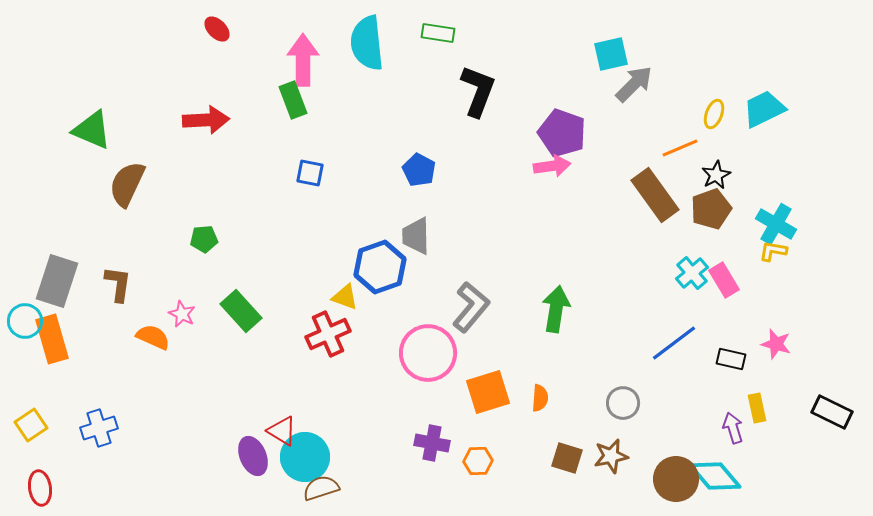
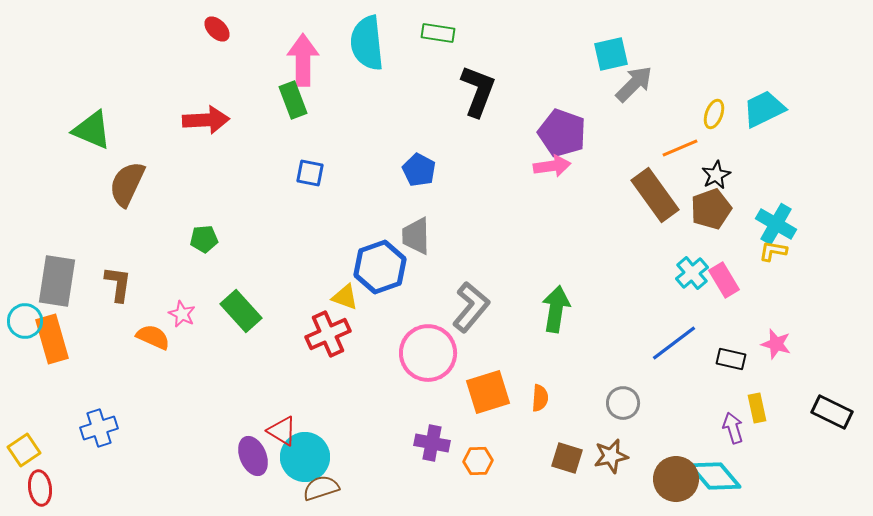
gray rectangle at (57, 281): rotated 9 degrees counterclockwise
yellow square at (31, 425): moved 7 px left, 25 px down
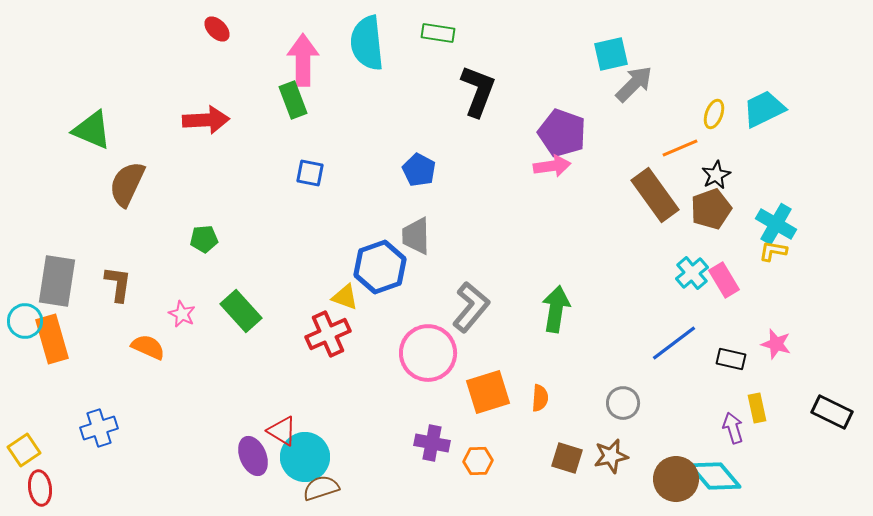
orange semicircle at (153, 337): moved 5 px left, 10 px down
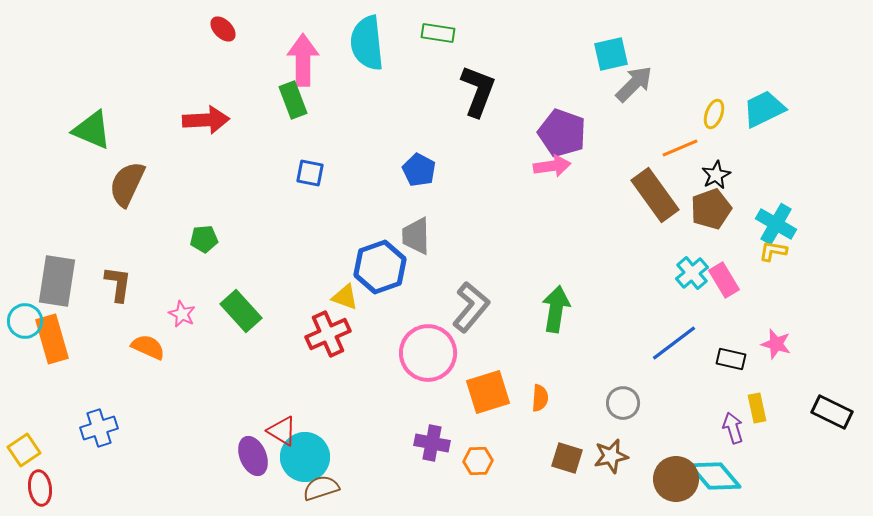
red ellipse at (217, 29): moved 6 px right
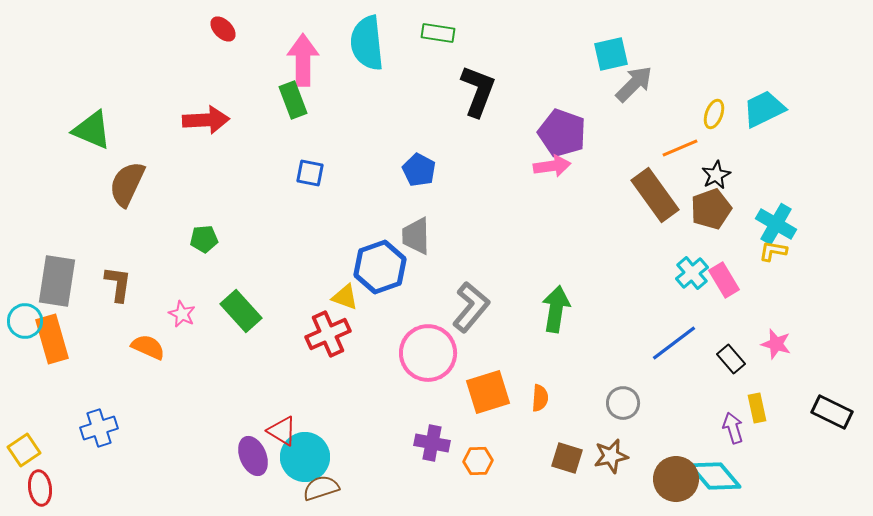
black rectangle at (731, 359): rotated 36 degrees clockwise
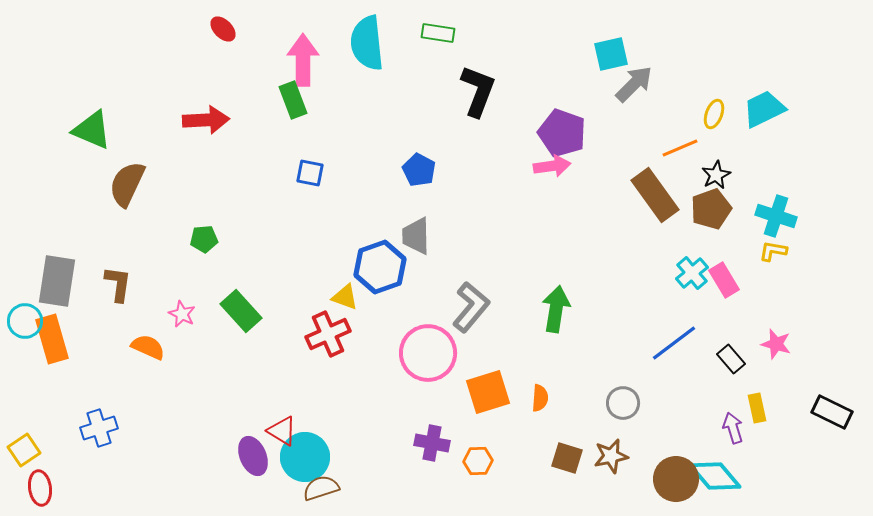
cyan cross at (776, 224): moved 8 px up; rotated 12 degrees counterclockwise
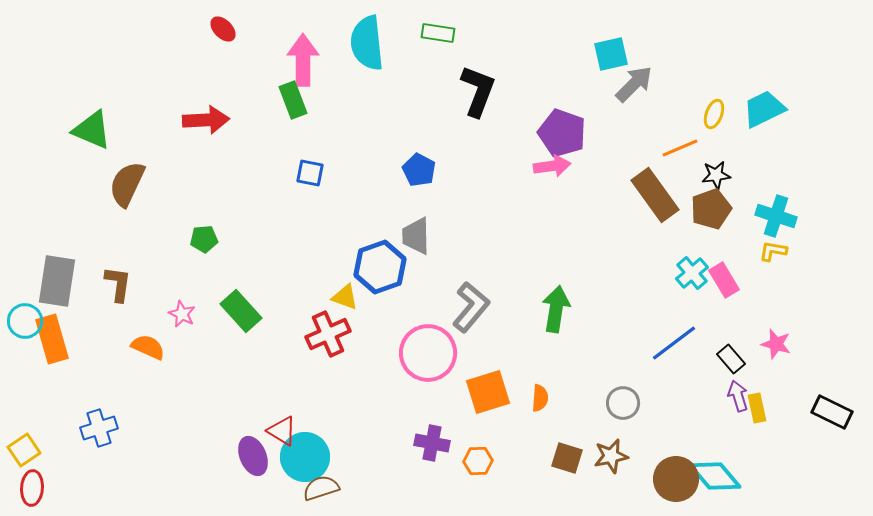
black star at (716, 175): rotated 20 degrees clockwise
purple arrow at (733, 428): moved 5 px right, 32 px up
red ellipse at (40, 488): moved 8 px left; rotated 12 degrees clockwise
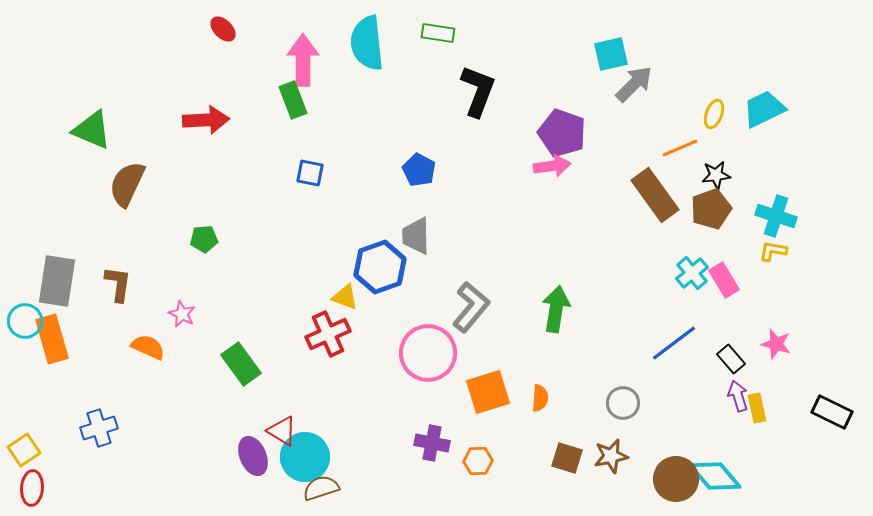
green rectangle at (241, 311): moved 53 px down; rotated 6 degrees clockwise
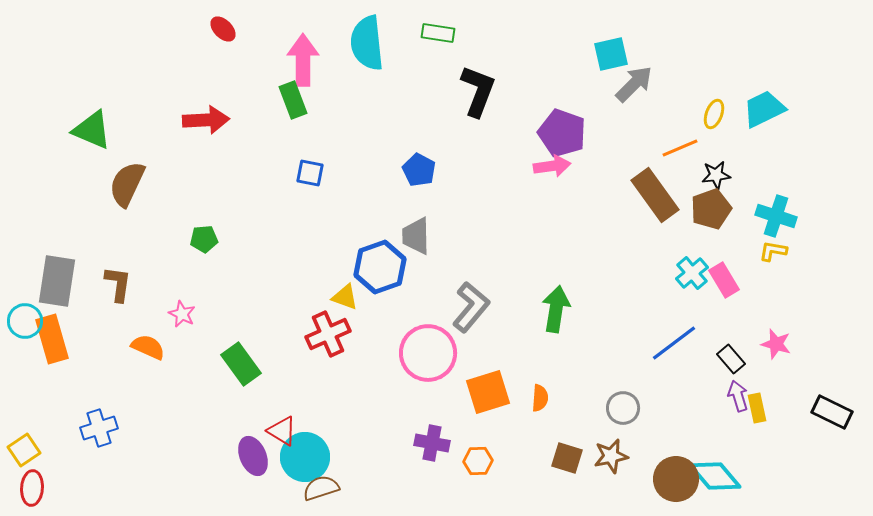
gray circle at (623, 403): moved 5 px down
